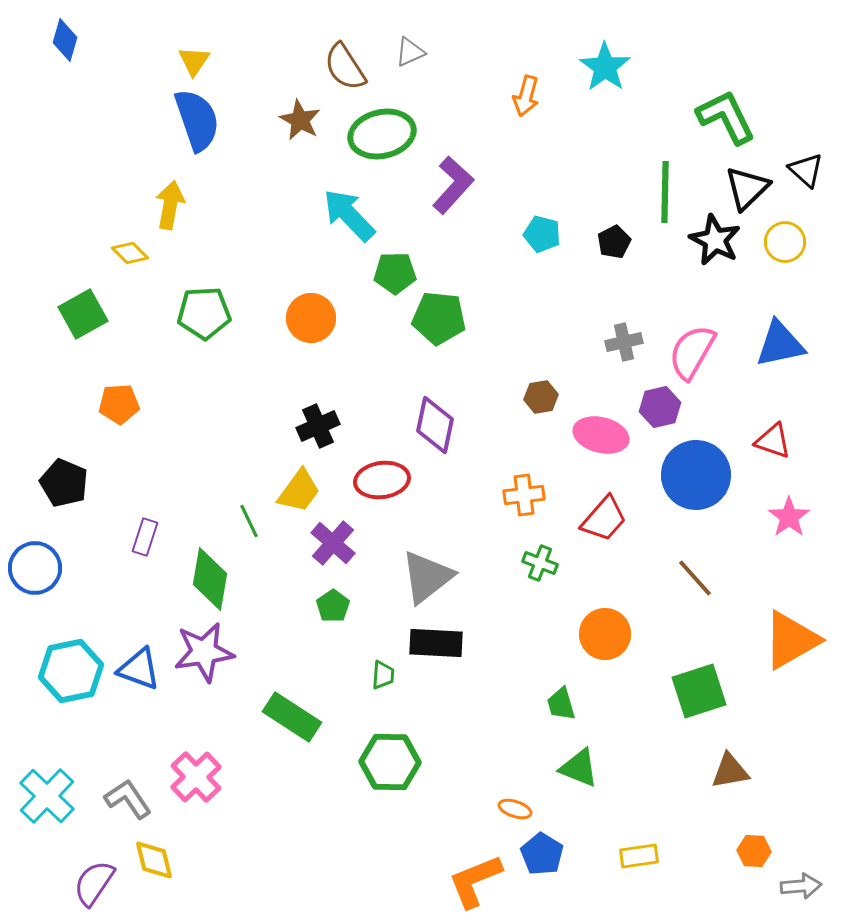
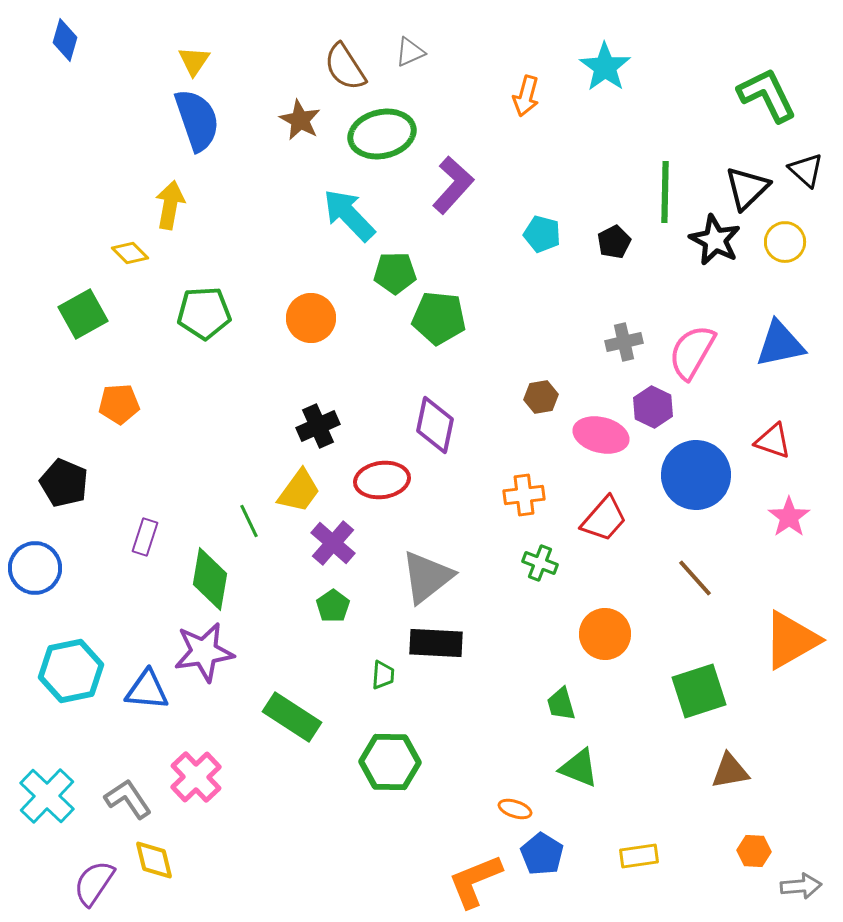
green L-shape at (726, 117): moved 41 px right, 22 px up
purple hexagon at (660, 407): moved 7 px left; rotated 21 degrees counterclockwise
blue triangle at (139, 669): moved 8 px right, 21 px down; rotated 15 degrees counterclockwise
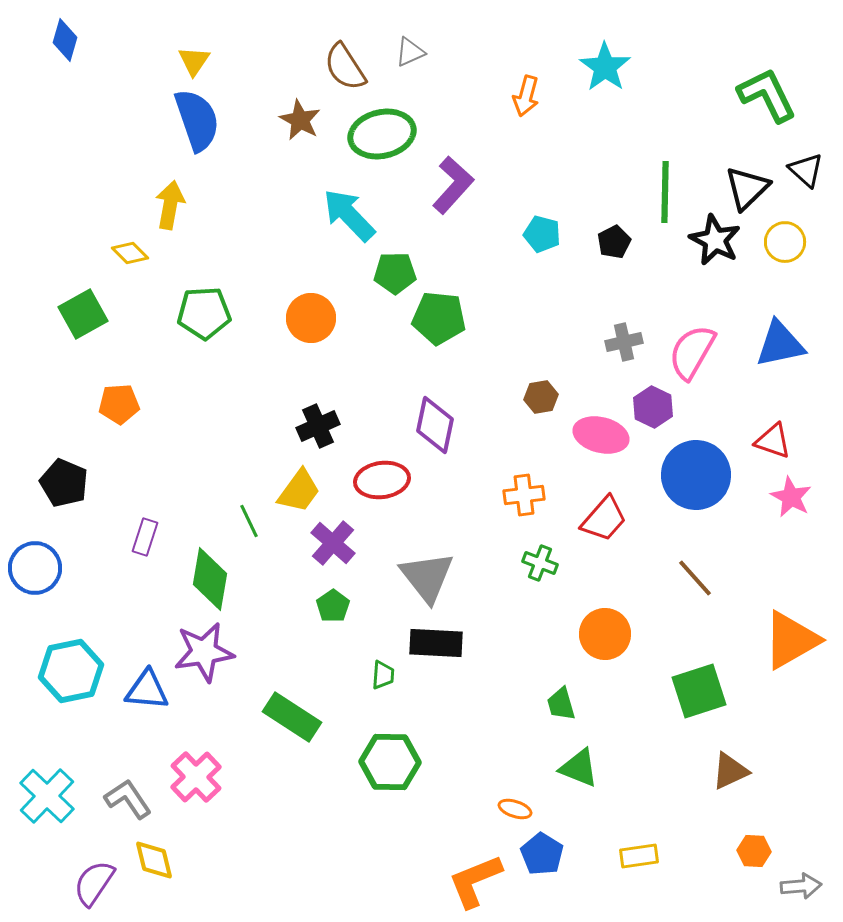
pink star at (789, 517): moved 2 px right, 20 px up; rotated 9 degrees counterclockwise
gray triangle at (427, 577): rotated 30 degrees counterclockwise
brown triangle at (730, 771): rotated 15 degrees counterclockwise
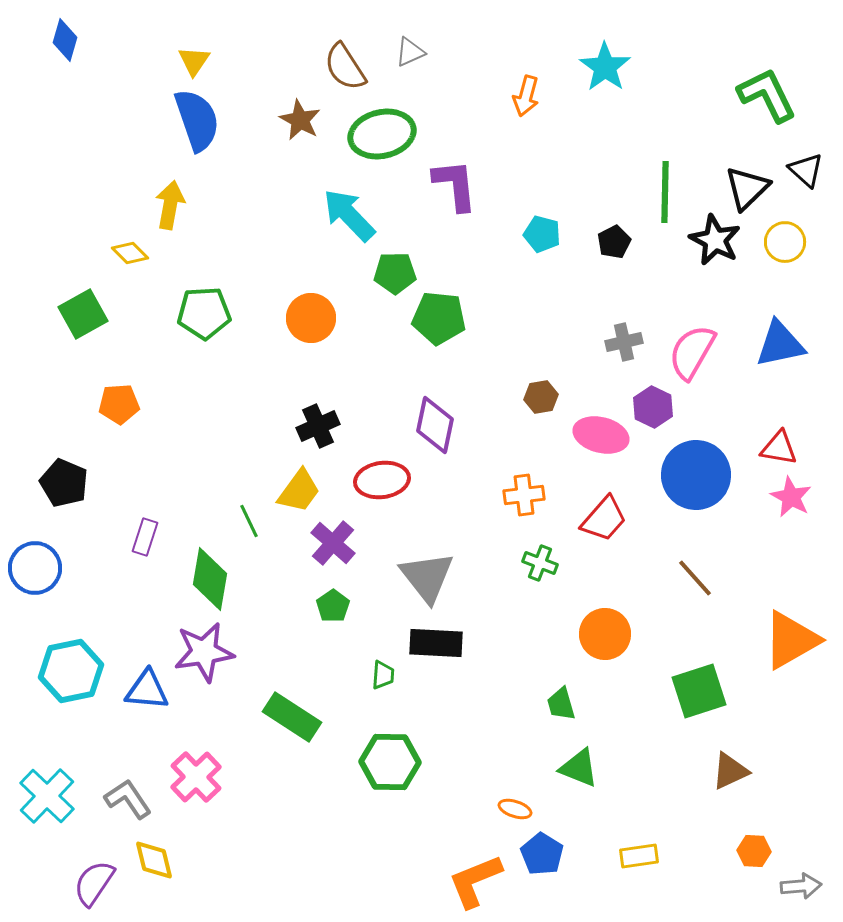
purple L-shape at (453, 185): moved 2 px right; rotated 48 degrees counterclockwise
red triangle at (773, 441): moved 6 px right, 7 px down; rotated 9 degrees counterclockwise
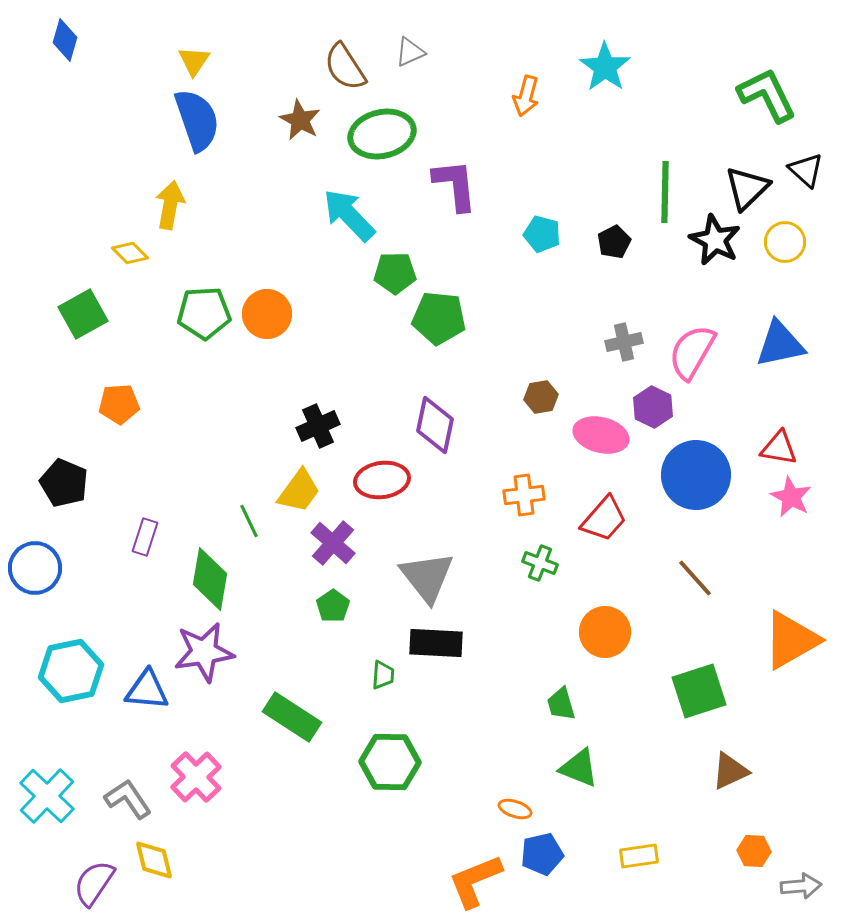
orange circle at (311, 318): moved 44 px left, 4 px up
orange circle at (605, 634): moved 2 px up
blue pentagon at (542, 854): rotated 27 degrees clockwise
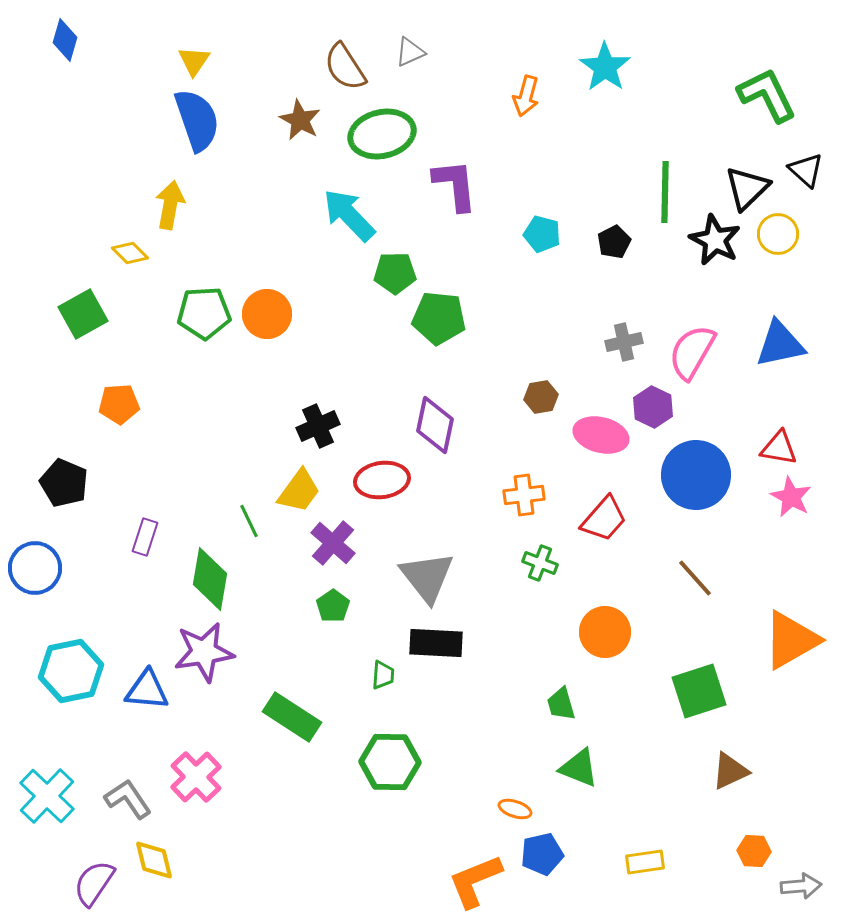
yellow circle at (785, 242): moved 7 px left, 8 px up
yellow rectangle at (639, 856): moved 6 px right, 6 px down
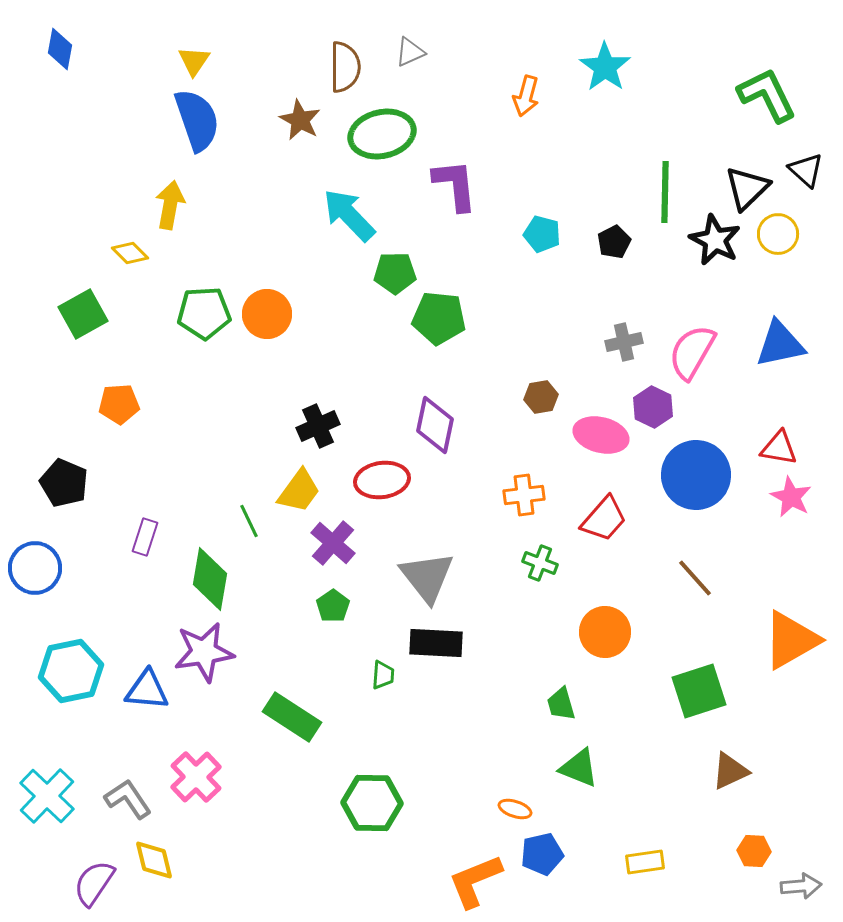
blue diamond at (65, 40): moved 5 px left, 9 px down; rotated 6 degrees counterclockwise
brown semicircle at (345, 67): rotated 147 degrees counterclockwise
green hexagon at (390, 762): moved 18 px left, 41 px down
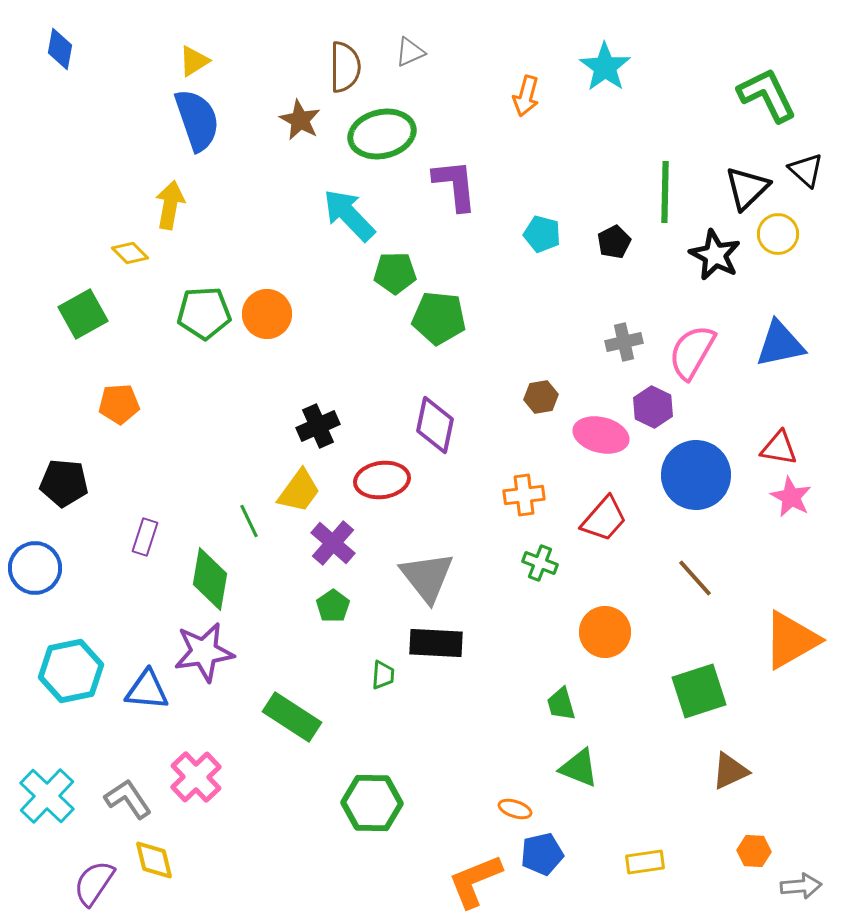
yellow triangle at (194, 61): rotated 24 degrees clockwise
black star at (715, 240): moved 15 px down
black pentagon at (64, 483): rotated 18 degrees counterclockwise
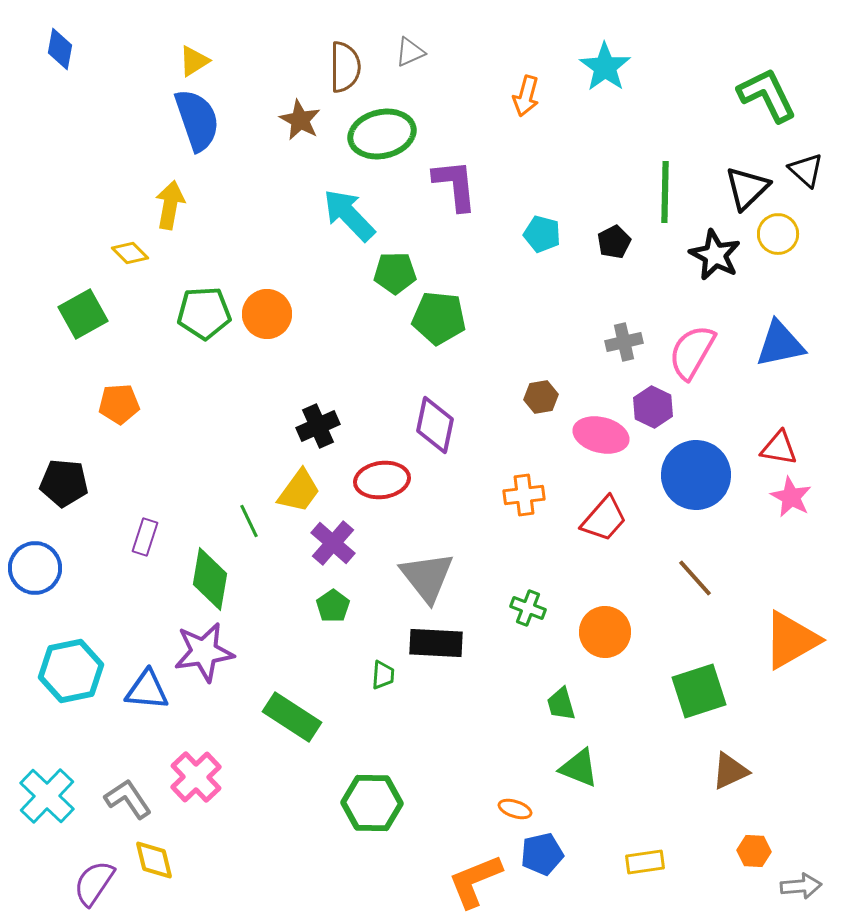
green cross at (540, 563): moved 12 px left, 45 px down
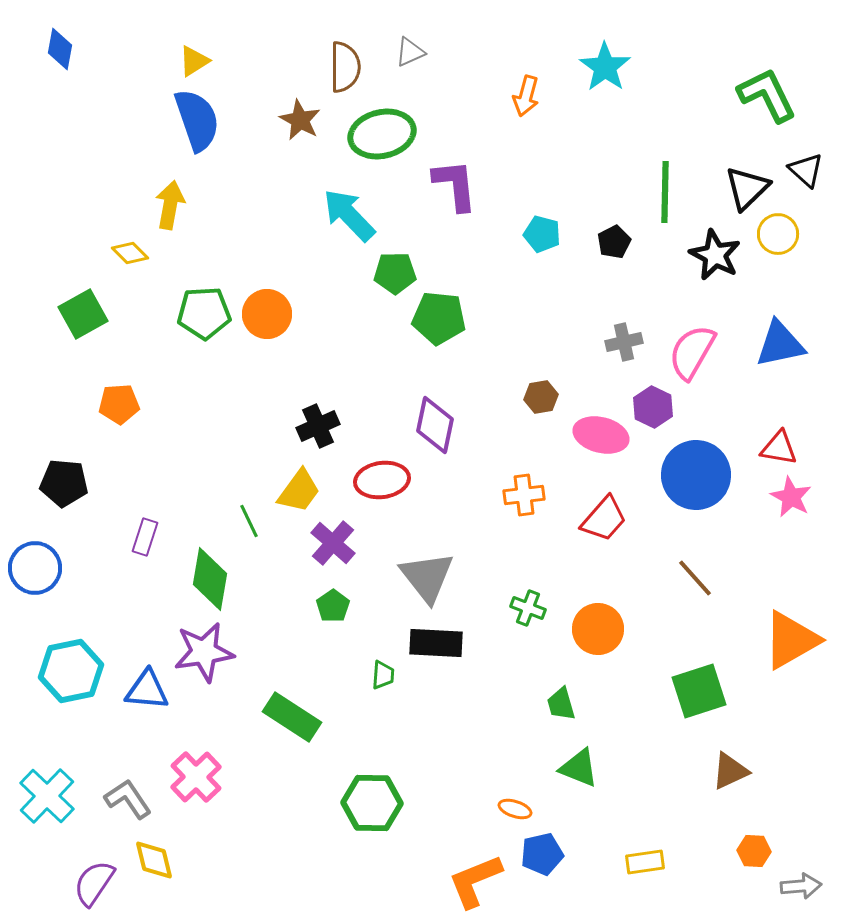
orange circle at (605, 632): moved 7 px left, 3 px up
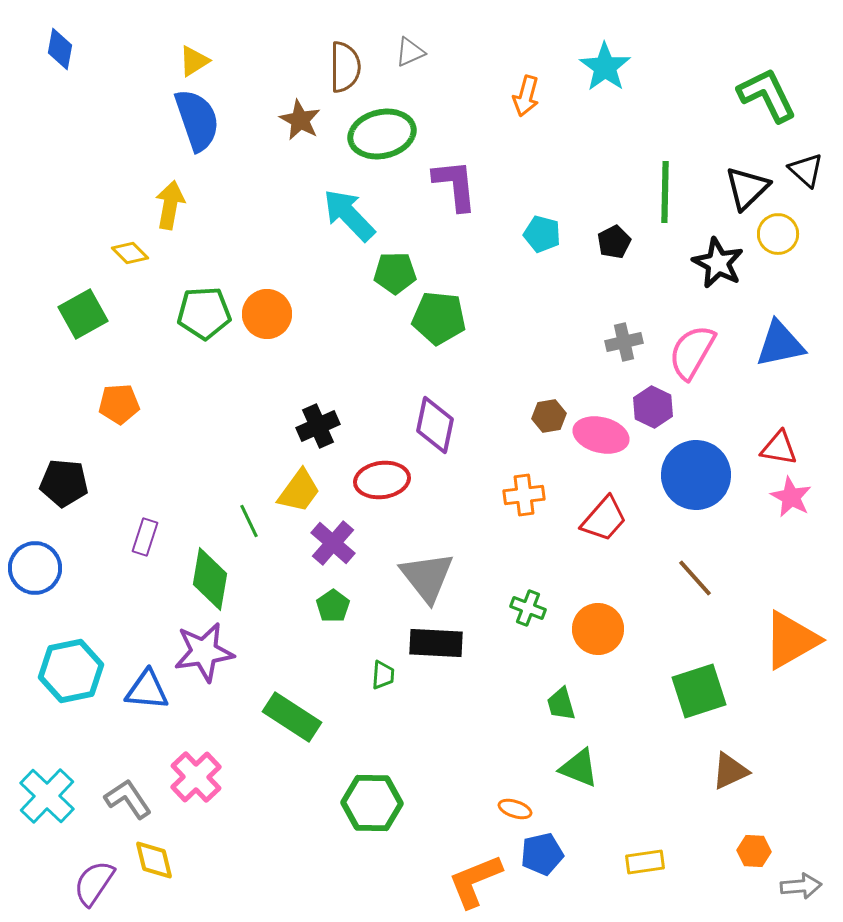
black star at (715, 255): moved 3 px right, 8 px down
brown hexagon at (541, 397): moved 8 px right, 19 px down
